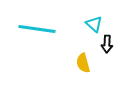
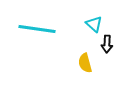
yellow semicircle: moved 2 px right
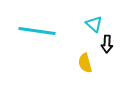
cyan line: moved 2 px down
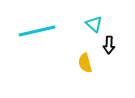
cyan line: rotated 21 degrees counterclockwise
black arrow: moved 2 px right, 1 px down
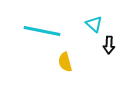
cyan line: moved 5 px right; rotated 24 degrees clockwise
yellow semicircle: moved 20 px left, 1 px up
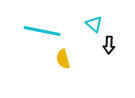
yellow semicircle: moved 2 px left, 3 px up
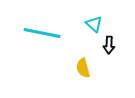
cyan line: moved 2 px down
yellow semicircle: moved 20 px right, 9 px down
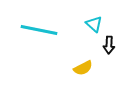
cyan line: moved 3 px left, 3 px up
yellow semicircle: rotated 102 degrees counterclockwise
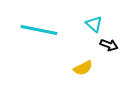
black arrow: rotated 72 degrees counterclockwise
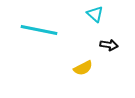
cyan triangle: moved 1 px right, 10 px up
black arrow: rotated 12 degrees counterclockwise
